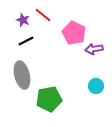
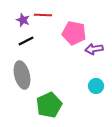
red line: rotated 36 degrees counterclockwise
pink pentagon: rotated 15 degrees counterclockwise
green pentagon: moved 6 px down; rotated 15 degrees counterclockwise
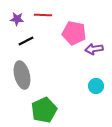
purple star: moved 6 px left, 1 px up; rotated 16 degrees counterclockwise
green pentagon: moved 5 px left, 5 px down
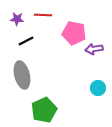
cyan circle: moved 2 px right, 2 px down
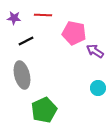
purple star: moved 3 px left, 1 px up
purple arrow: moved 1 px right, 2 px down; rotated 42 degrees clockwise
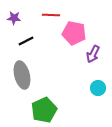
red line: moved 8 px right
purple arrow: moved 2 px left, 3 px down; rotated 96 degrees counterclockwise
